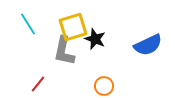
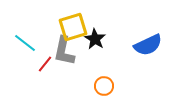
cyan line: moved 3 px left, 19 px down; rotated 20 degrees counterclockwise
black star: rotated 10 degrees clockwise
red line: moved 7 px right, 20 px up
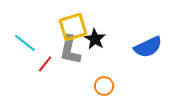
blue semicircle: moved 2 px down
gray L-shape: moved 6 px right, 1 px up
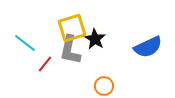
yellow square: moved 1 px left, 1 px down
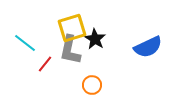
orange circle: moved 12 px left, 1 px up
